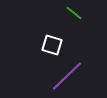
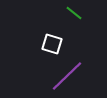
white square: moved 1 px up
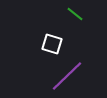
green line: moved 1 px right, 1 px down
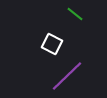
white square: rotated 10 degrees clockwise
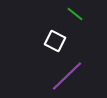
white square: moved 3 px right, 3 px up
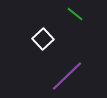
white square: moved 12 px left, 2 px up; rotated 20 degrees clockwise
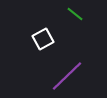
white square: rotated 15 degrees clockwise
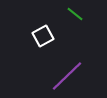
white square: moved 3 px up
